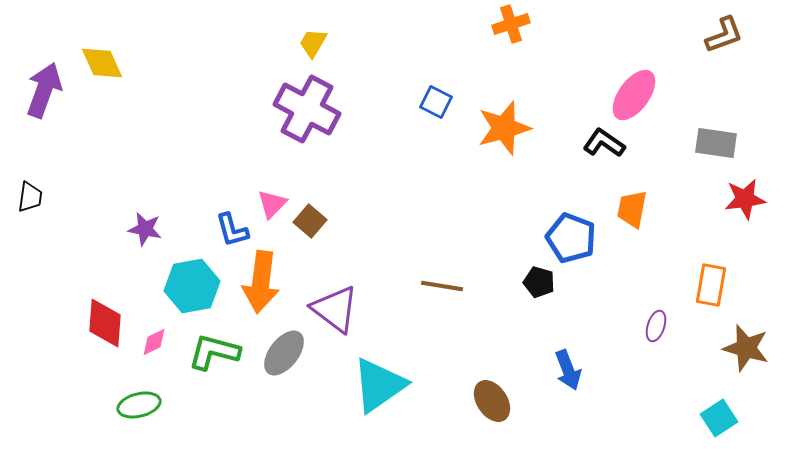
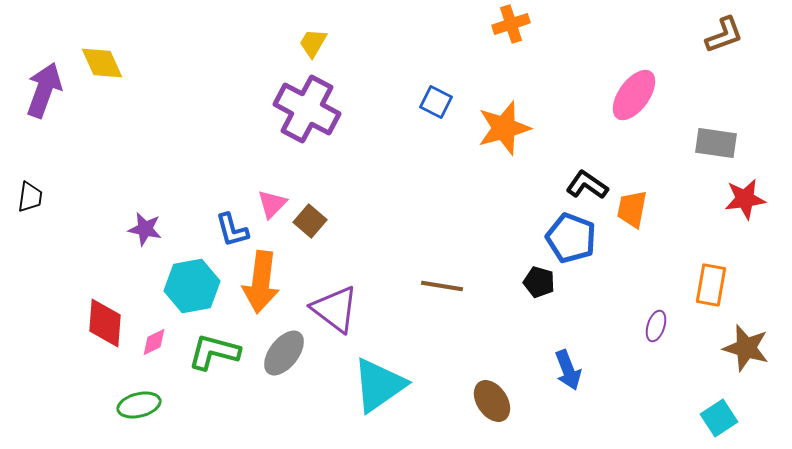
black L-shape: moved 17 px left, 42 px down
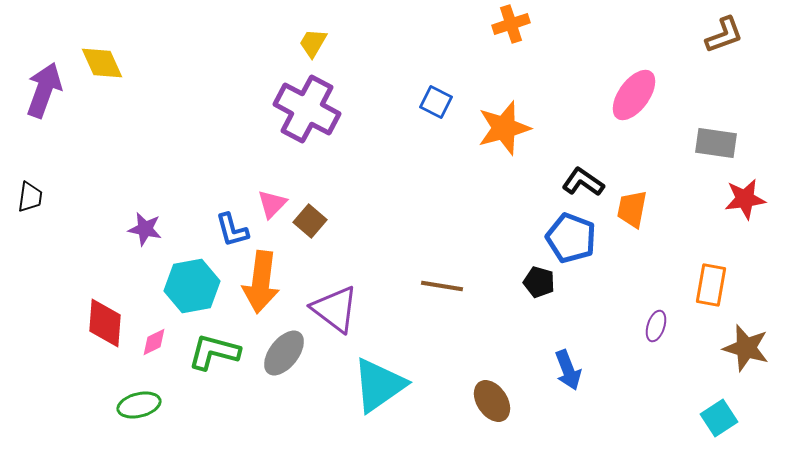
black L-shape: moved 4 px left, 3 px up
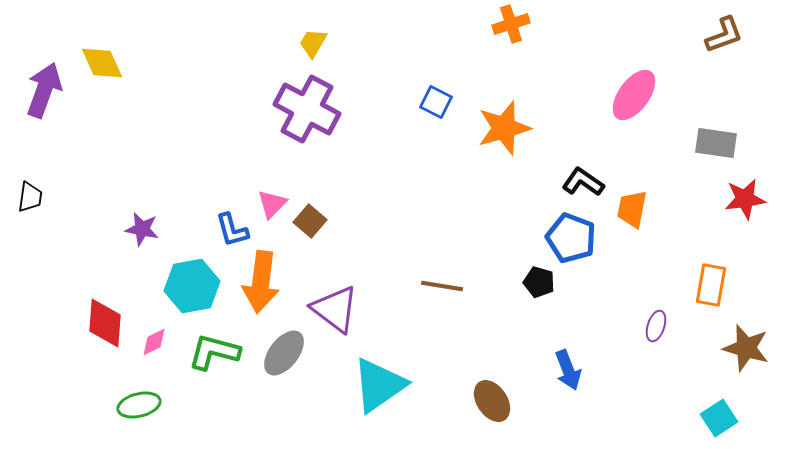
purple star: moved 3 px left
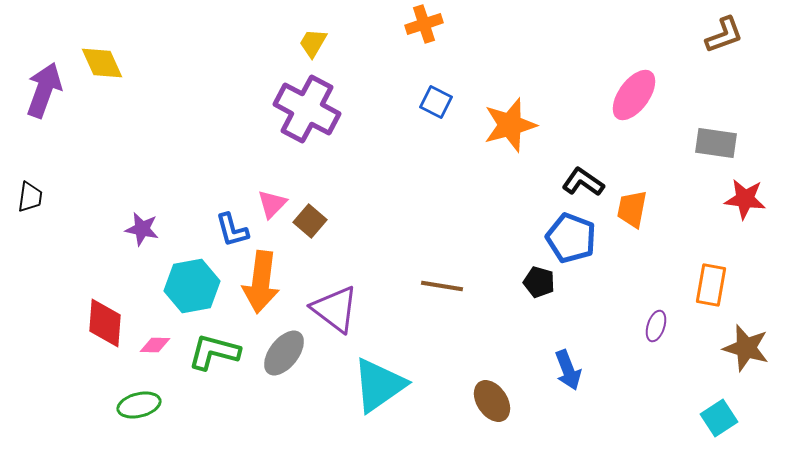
orange cross: moved 87 px left
orange star: moved 6 px right, 3 px up
red star: rotated 15 degrees clockwise
pink diamond: moved 1 px right, 3 px down; rotated 28 degrees clockwise
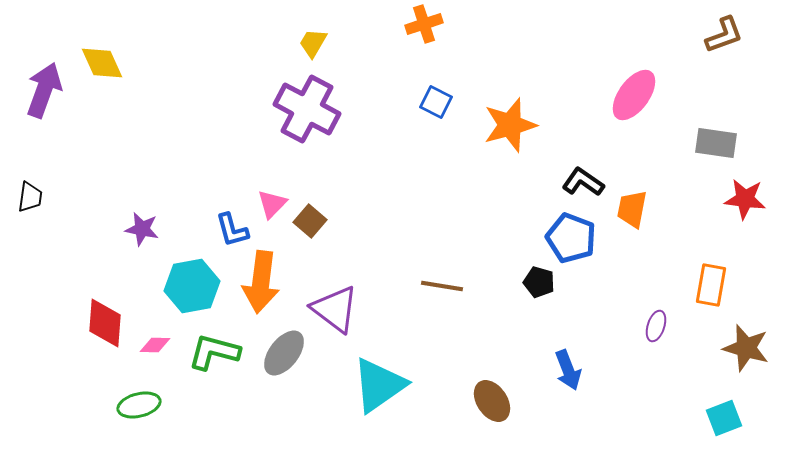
cyan square: moved 5 px right; rotated 12 degrees clockwise
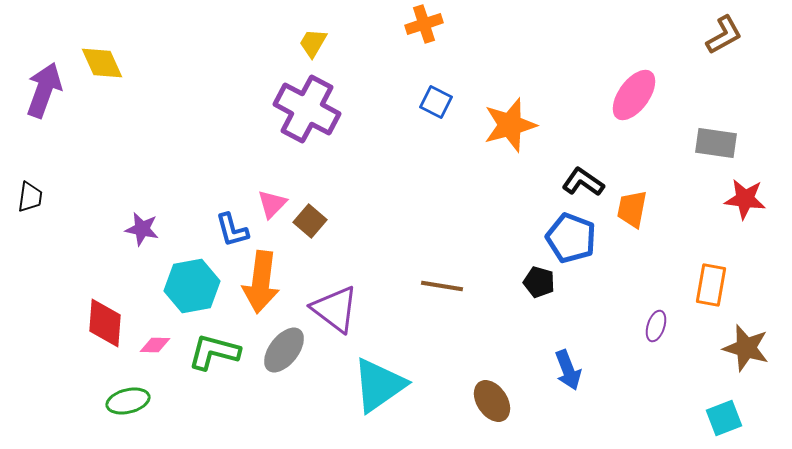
brown L-shape: rotated 9 degrees counterclockwise
gray ellipse: moved 3 px up
green ellipse: moved 11 px left, 4 px up
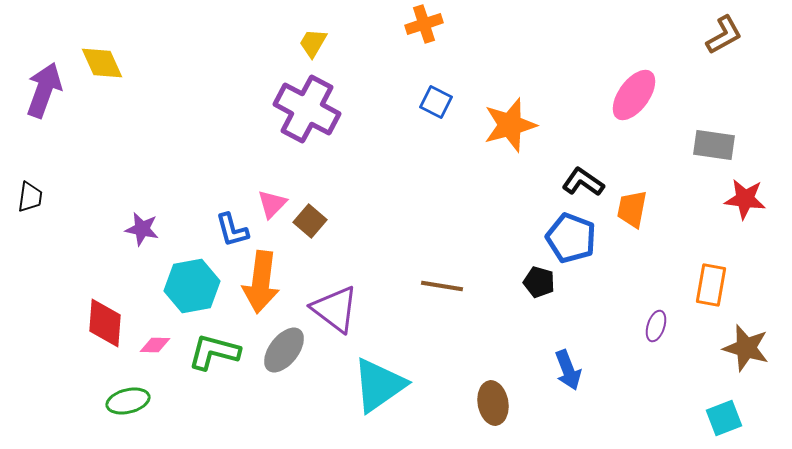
gray rectangle: moved 2 px left, 2 px down
brown ellipse: moved 1 px right, 2 px down; rotated 24 degrees clockwise
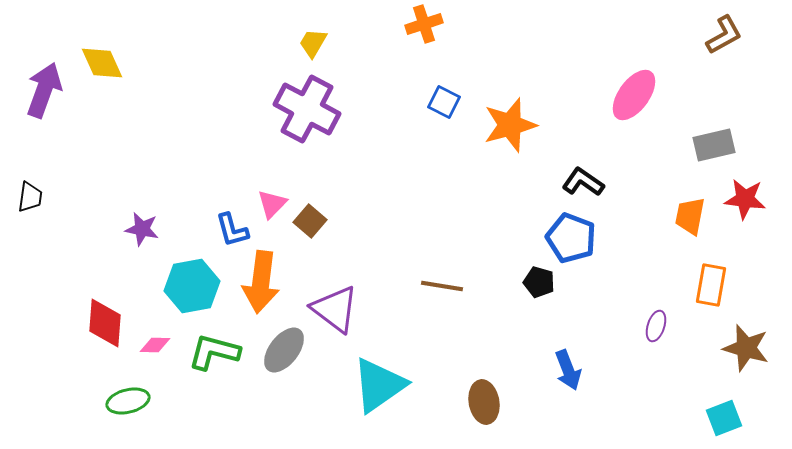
blue square: moved 8 px right
gray rectangle: rotated 21 degrees counterclockwise
orange trapezoid: moved 58 px right, 7 px down
brown ellipse: moved 9 px left, 1 px up
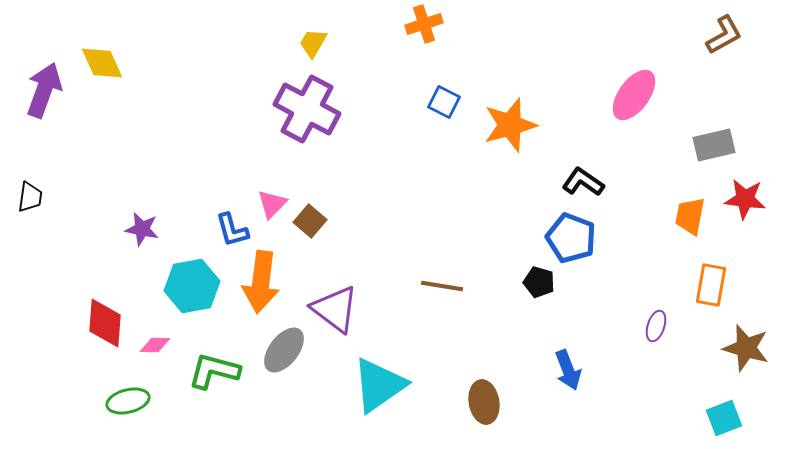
green L-shape: moved 19 px down
